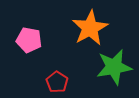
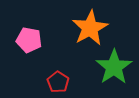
green star: rotated 24 degrees counterclockwise
red pentagon: moved 1 px right
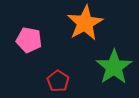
orange star: moved 5 px left, 5 px up
red pentagon: moved 1 px up
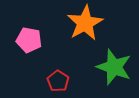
green star: rotated 18 degrees counterclockwise
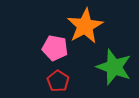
orange star: moved 3 px down
pink pentagon: moved 26 px right, 8 px down
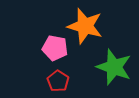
orange star: rotated 27 degrees counterclockwise
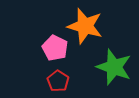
pink pentagon: rotated 15 degrees clockwise
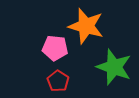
orange star: moved 1 px right
pink pentagon: rotated 20 degrees counterclockwise
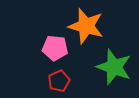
red pentagon: moved 1 px right; rotated 15 degrees clockwise
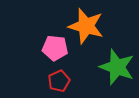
green star: moved 3 px right
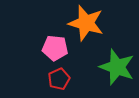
orange star: moved 3 px up
red pentagon: moved 2 px up
